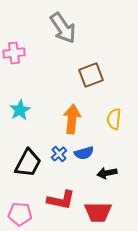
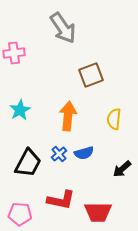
orange arrow: moved 4 px left, 3 px up
black arrow: moved 15 px right, 4 px up; rotated 30 degrees counterclockwise
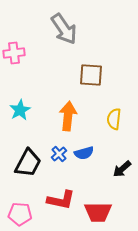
gray arrow: moved 1 px right, 1 px down
brown square: rotated 25 degrees clockwise
